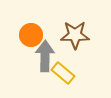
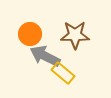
orange circle: moved 1 px left, 1 px up
gray arrow: rotated 64 degrees counterclockwise
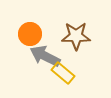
brown star: moved 1 px right, 1 px down
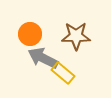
gray arrow: moved 2 px left, 2 px down
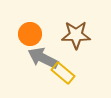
brown star: moved 1 px up
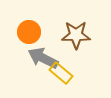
orange circle: moved 1 px left, 2 px up
yellow rectangle: moved 2 px left
